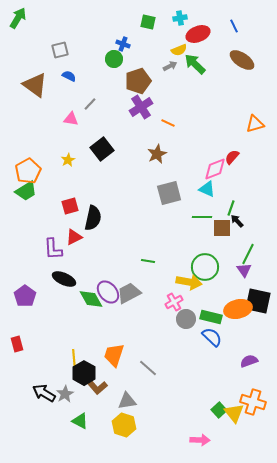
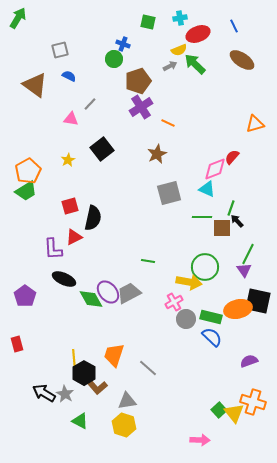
gray star at (65, 394): rotated 12 degrees counterclockwise
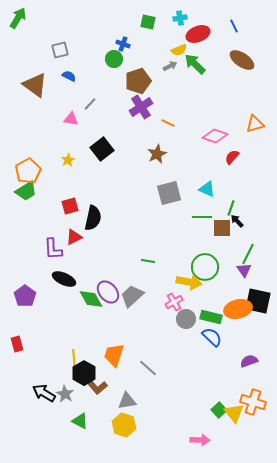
pink diamond at (215, 169): moved 33 px up; rotated 40 degrees clockwise
gray trapezoid at (129, 293): moved 3 px right, 3 px down; rotated 15 degrees counterclockwise
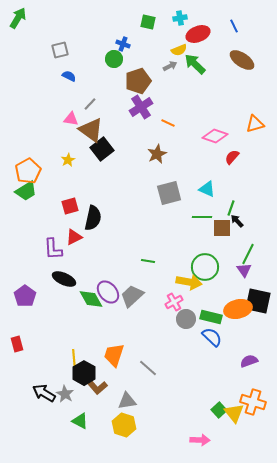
brown triangle at (35, 85): moved 56 px right, 45 px down
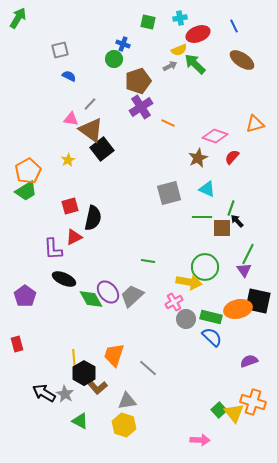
brown star at (157, 154): moved 41 px right, 4 px down
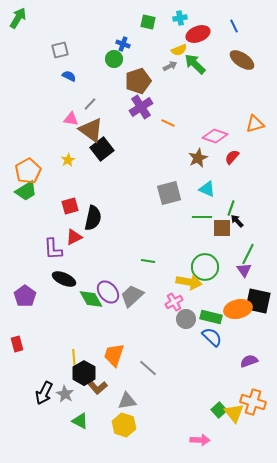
black arrow at (44, 393): rotated 95 degrees counterclockwise
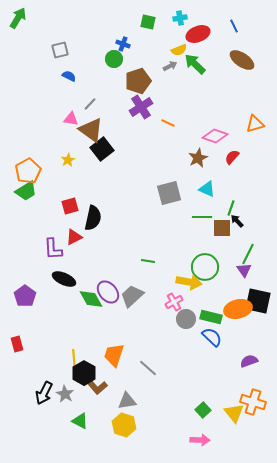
green square at (219, 410): moved 16 px left
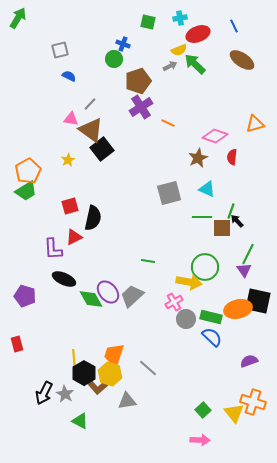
red semicircle at (232, 157): rotated 35 degrees counterclockwise
green line at (231, 208): moved 3 px down
purple pentagon at (25, 296): rotated 20 degrees counterclockwise
yellow hexagon at (124, 425): moved 14 px left, 51 px up
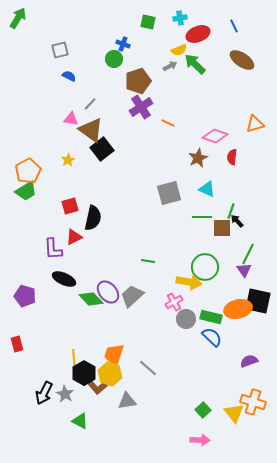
green diamond at (91, 299): rotated 15 degrees counterclockwise
